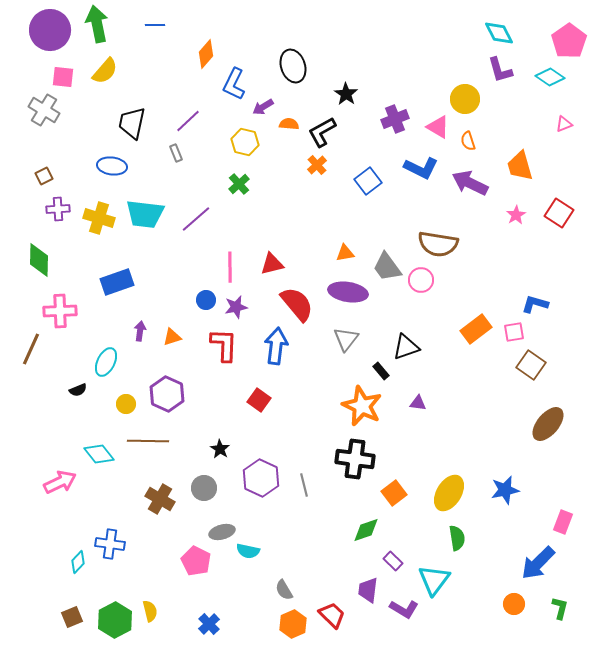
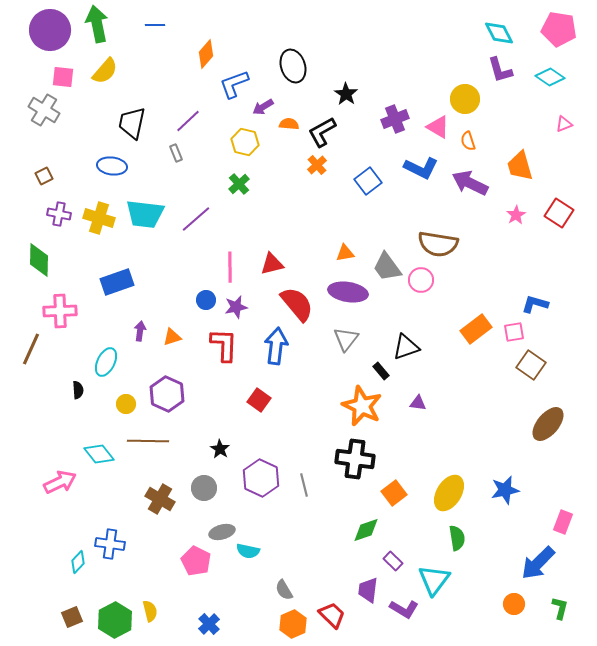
pink pentagon at (569, 41): moved 10 px left, 12 px up; rotated 28 degrees counterclockwise
blue L-shape at (234, 84): rotated 44 degrees clockwise
purple cross at (58, 209): moved 1 px right, 5 px down; rotated 15 degrees clockwise
black semicircle at (78, 390): rotated 72 degrees counterclockwise
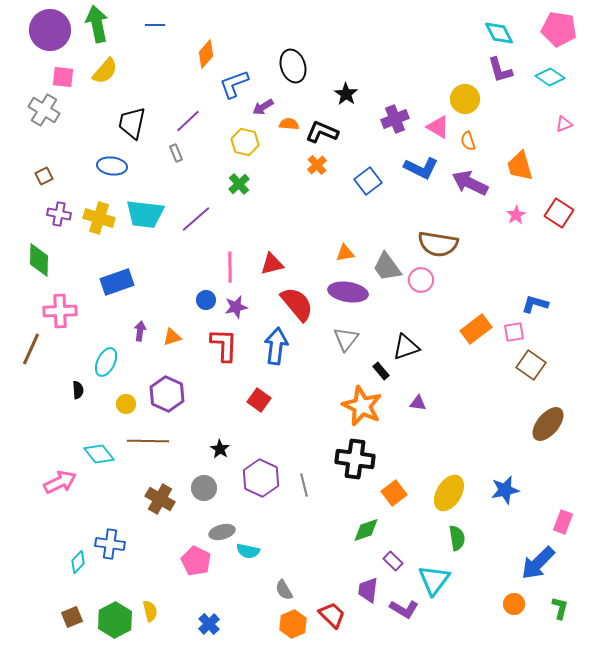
black L-shape at (322, 132): rotated 52 degrees clockwise
